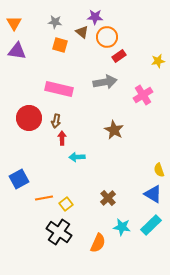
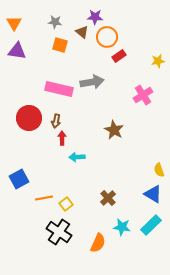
gray arrow: moved 13 px left
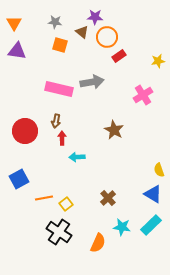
red circle: moved 4 px left, 13 px down
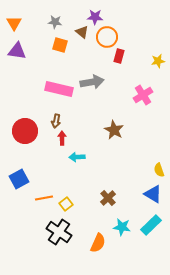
red rectangle: rotated 40 degrees counterclockwise
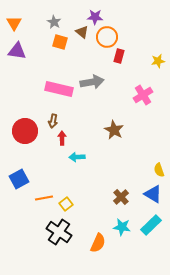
gray star: moved 1 px left; rotated 24 degrees clockwise
orange square: moved 3 px up
brown arrow: moved 3 px left
brown cross: moved 13 px right, 1 px up
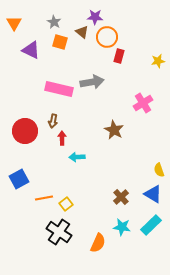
purple triangle: moved 14 px right, 1 px up; rotated 18 degrees clockwise
pink cross: moved 8 px down
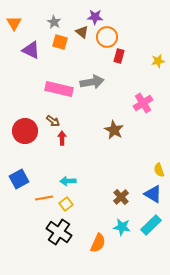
brown arrow: rotated 64 degrees counterclockwise
cyan arrow: moved 9 px left, 24 px down
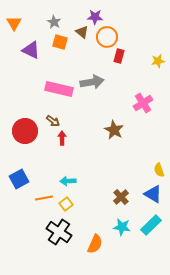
orange semicircle: moved 3 px left, 1 px down
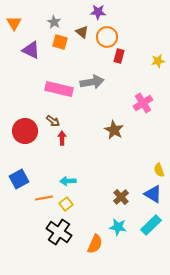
purple star: moved 3 px right, 5 px up
cyan star: moved 4 px left
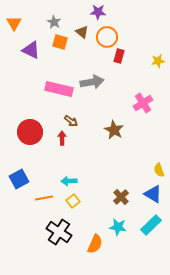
brown arrow: moved 18 px right
red circle: moved 5 px right, 1 px down
cyan arrow: moved 1 px right
yellow square: moved 7 px right, 3 px up
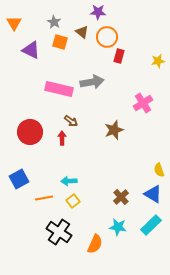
brown star: rotated 24 degrees clockwise
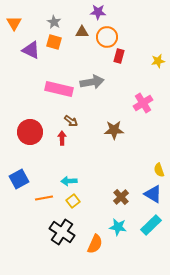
brown triangle: rotated 40 degrees counterclockwise
orange square: moved 6 px left
brown star: rotated 18 degrees clockwise
black cross: moved 3 px right
